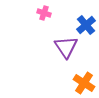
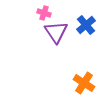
purple triangle: moved 10 px left, 15 px up
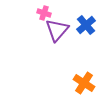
purple triangle: moved 1 px right, 2 px up; rotated 15 degrees clockwise
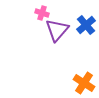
pink cross: moved 2 px left
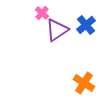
pink cross: rotated 24 degrees clockwise
purple triangle: rotated 15 degrees clockwise
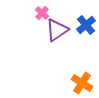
orange cross: moved 2 px left
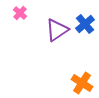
pink cross: moved 22 px left
blue cross: moved 1 px left, 1 px up
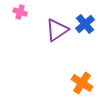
pink cross: moved 1 px up; rotated 24 degrees counterclockwise
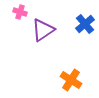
purple triangle: moved 14 px left
orange cross: moved 11 px left, 3 px up
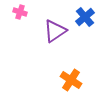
blue cross: moved 7 px up
purple triangle: moved 12 px right, 1 px down
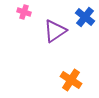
pink cross: moved 4 px right
blue cross: rotated 12 degrees counterclockwise
